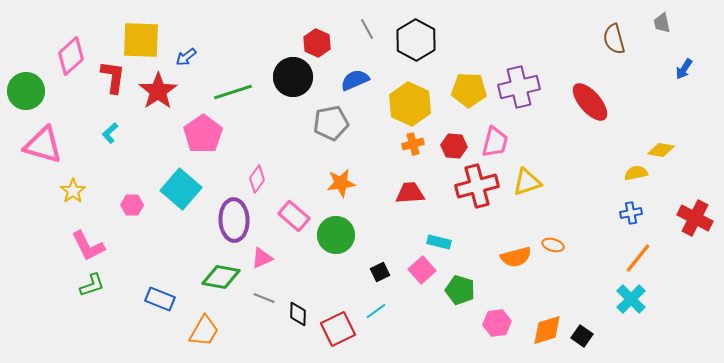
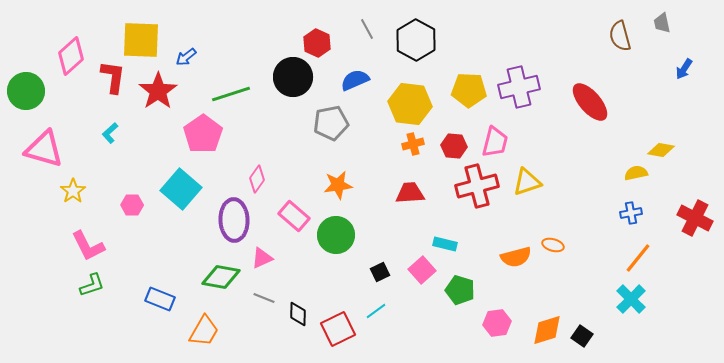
brown semicircle at (614, 39): moved 6 px right, 3 px up
green line at (233, 92): moved 2 px left, 2 px down
yellow hexagon at (410, 104): rotated 18 degrees counterclockwise
pink triangle at (43, 145): moved 1 px right, 4 px down
orange star at (341, 183): moved 3 px left, 2 px down
cyan rectangle at (439, 242): moved 6 px right, 2 px down
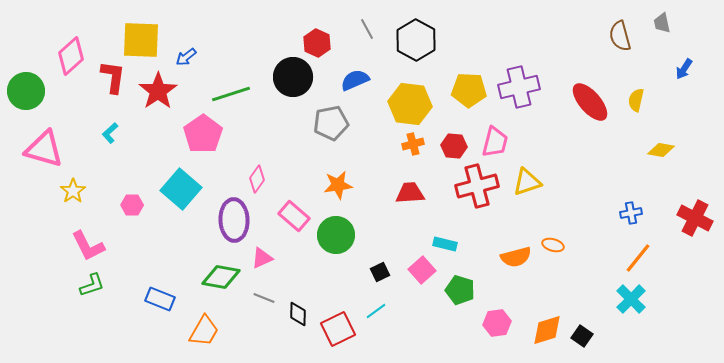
yellow semicircle at (636, 173): moved 73 px up; rotated 65 degrees counterclockwise
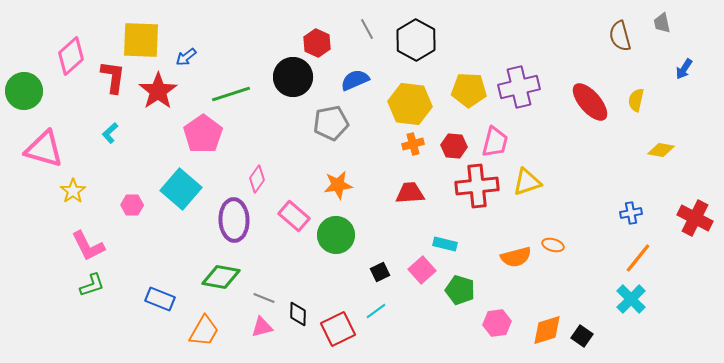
green circle at (26, 91): moved 2 px left
red cross at (477, 186): rotated 9 degrees clockwise
pink triangle at (262, 258): moved 69 px down; rotated 10 degrees clockwise
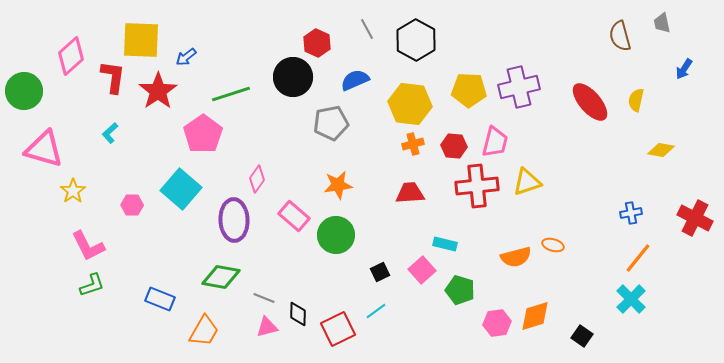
pink triangle at (262, 327): moved 5 px right
orange diamond at (547, 330): moved 12 px left, 14 px up
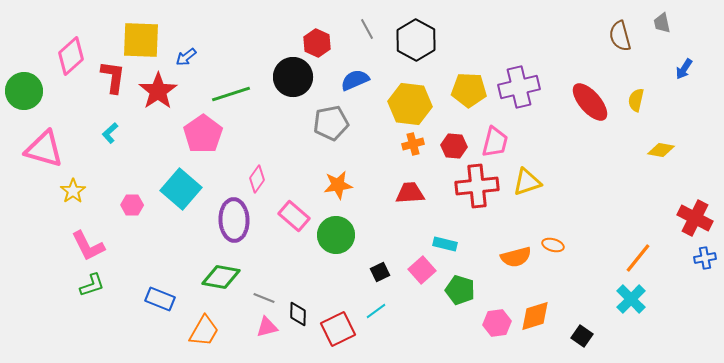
blue cross at (631, 213): moved 74 px right, 45 px down
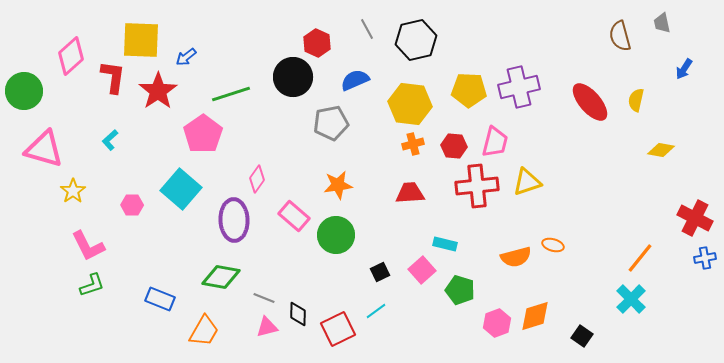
black hexagon at (416, 40): rotated 18 degrees clockwise
cyan L-shape at (110, 133): moved 7 px down
orange line at (638, 258): moved 2 px right
pink hexagon at (497, 323): rotated 12 degrees counterclockwise
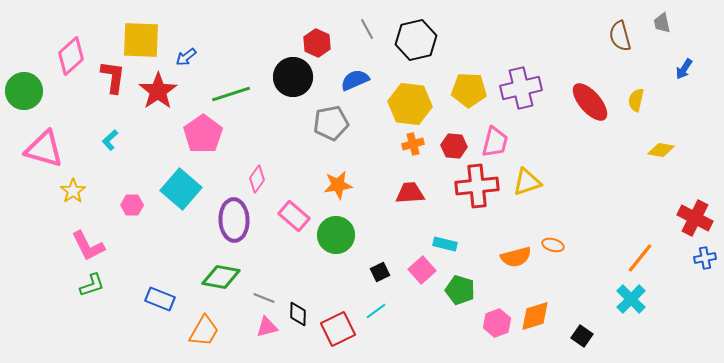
purple cross at (519, 87): moved 2 px right, 1 px down
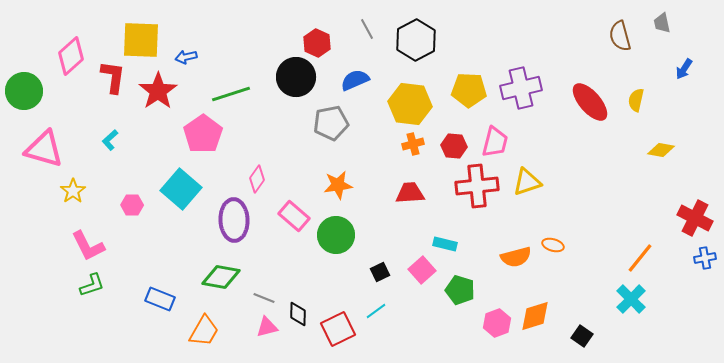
black hexagon at (416, 40): rotated 15 degrees counterclockwise
blue arrow at (186, 57): rotated 25 degrees clockwise
black circle at (293, 77): moved 3 px right
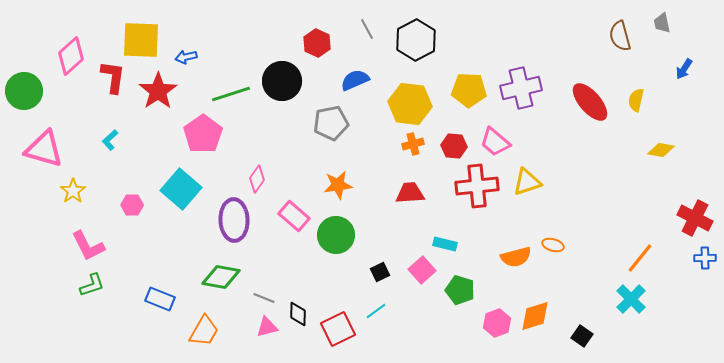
black circle at (296, 77): moved 14 px left, 4 px down
pink trapezoid at (495, 142): rotated 116 degrees clockwise
blue cross at (705, 258): rotated 10 degrees clockwise
